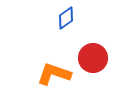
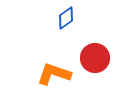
red circle: moved 2 px right
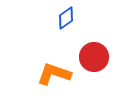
red circle: moved 1 px left, 1 px up
